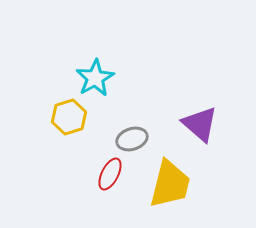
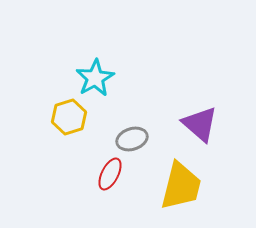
yellow trapezoid: moved 11 px right, 2 px down
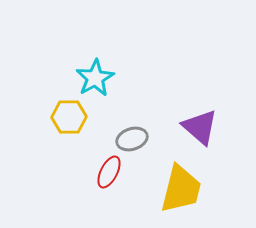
yellow hexagon: rotated 16 degrees clockwise
purple triangle: moved 3 px down
red ellipse: moved 1 px left, 2 px up
yellow trapezoid: moved 3 px down
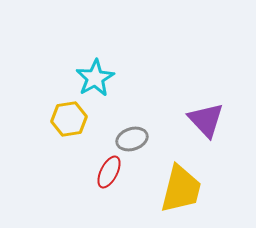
yellow hexagon: moved 2 px down; rotated 8 degrees counterclockwise
purple triangle: moved 6 px right, 7 px up; rotated 6 degrees clockwise
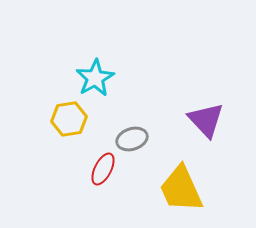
red ellipse: moved 6 px left, 3 px up
yellow trapezoid: rotated 142 degrees clockwise
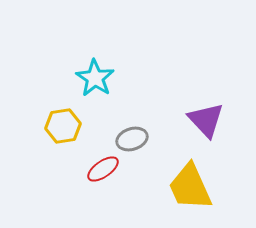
cyan star: rotated 9 degrees counterclockwise
yellow hexagon: moved 6 px left, 7 px down
red ellipse: rotated 28 degrees clockwise
yellow trapezoid: moved 9 px right, 2 px up
